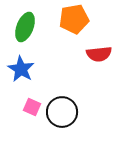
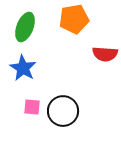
red semicircle: moved 6 px right; rotated 10 degrees clockwise
blue star: moved 2 px right, 1 px up
pink square: rotated 18 degrees counterclockwise
black circle: moved 1 px right, 1 px up
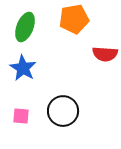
pink square: moved 11 px left, 9 px down
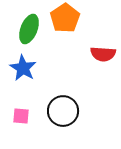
orange pentagon: moved 9 px left, 1 px up; rotated 24 degrees counterclockwise
green ellipse: moved 4 px right, 2 px down
red semicircle: moved 2 px left
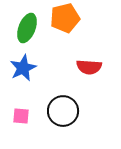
orange pentagon: rotated 20 degrees clockwise
green ellipse: moved 2 px left, 1 px up
red semicircle: moved 14 px left, 13 px down
blue star: rotated 16 degrees clockwise
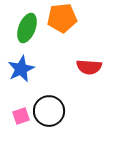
orange pentagon: moved 3 px left; rotated 8 degrees clockwise
blue star: moved 2 px left, 1 px down
black circle: moved 14 px left
pink square: rotated 24 degrees counterclockwise
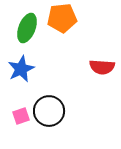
red semicircle: moved 13 px right
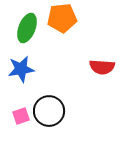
blue star: rotated 16 degrees clockwise
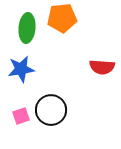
green ellipse: rotated 16 degrees counterclockwise
black circle: moved 2 px right, 1 px up
